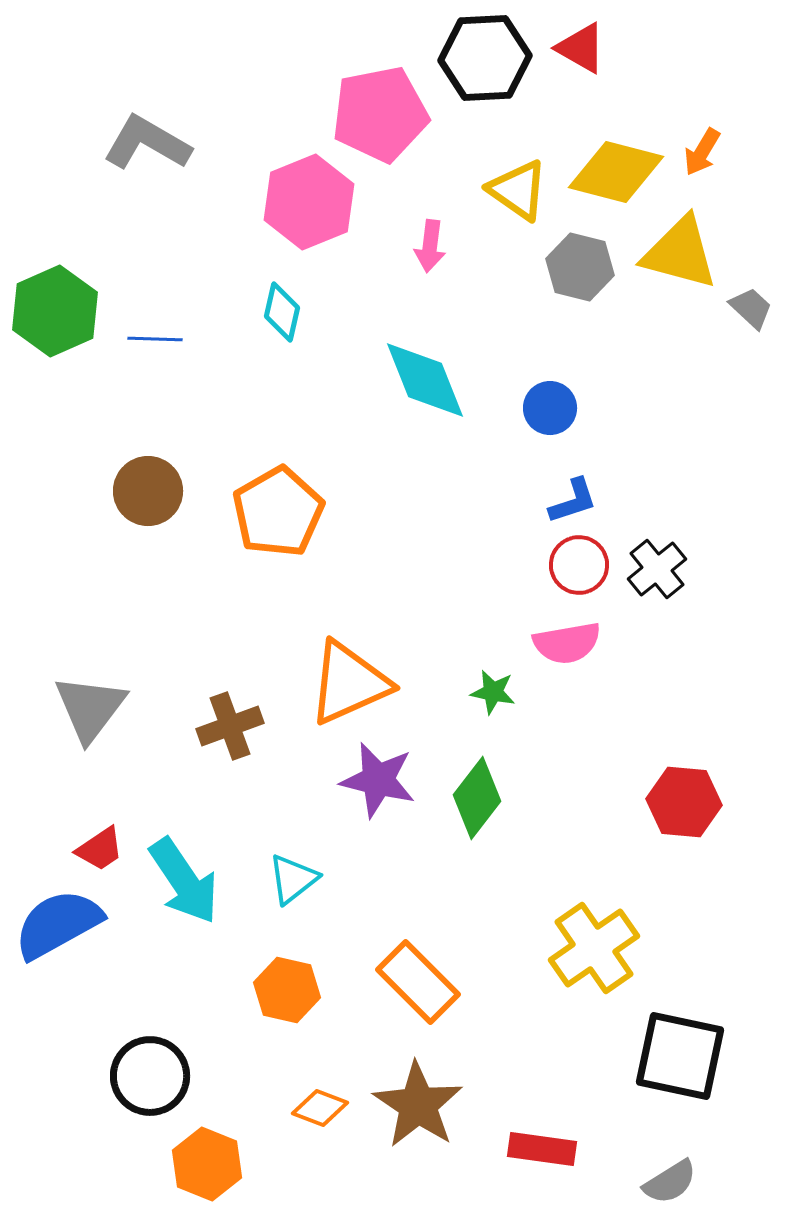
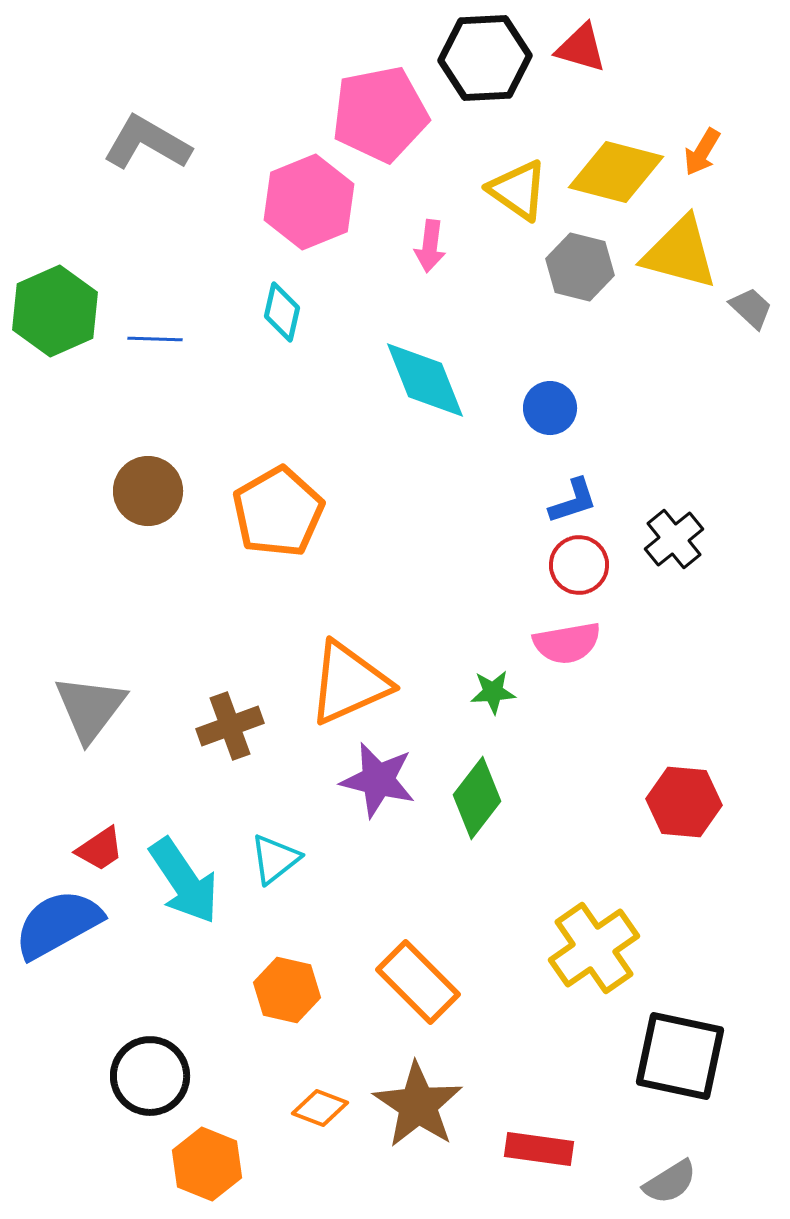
red triangle at (581, 48): rotated 14 degrees counterclockwise
black cross at (657, 569): moved 17 px right, 30 px up
green star at (493, 692): rotated 15 degrees counterclockwise
cyan triangle at (293, 879): moved 18 px left, 20 px up
red rectangle at (542, 1149): moved 3 px left
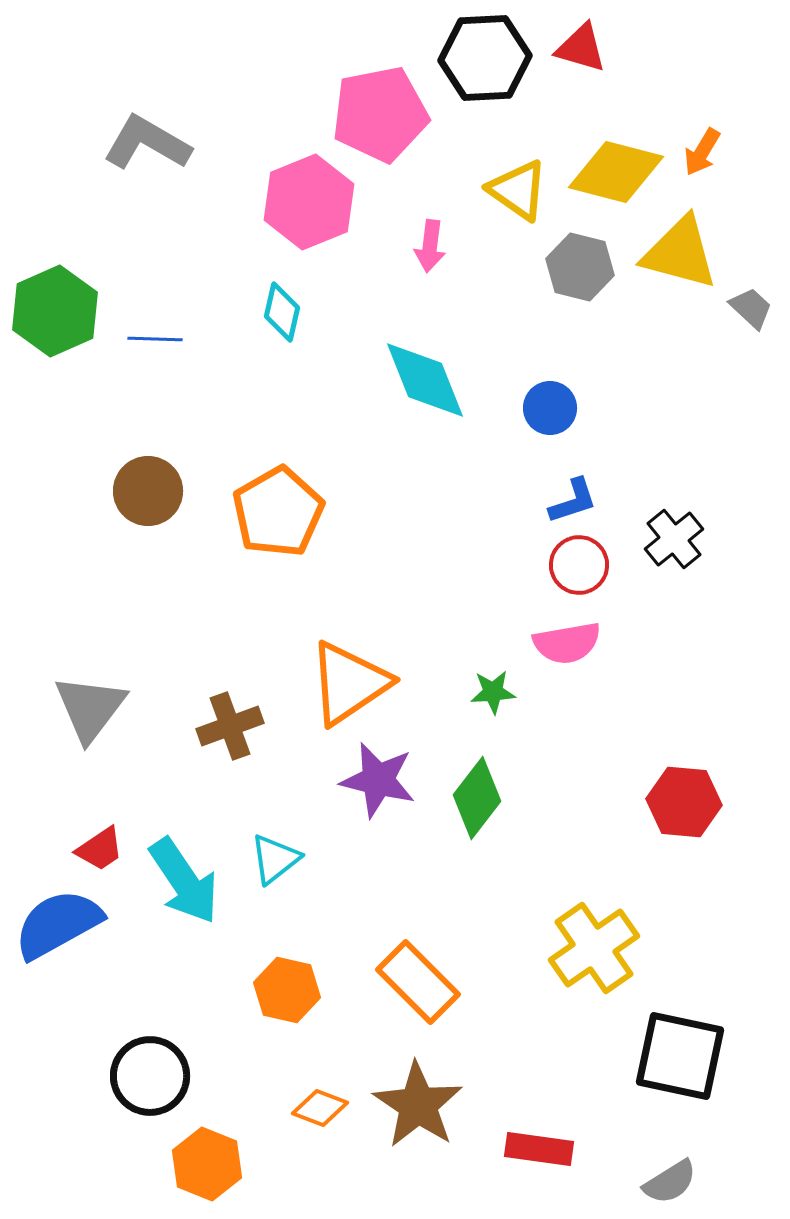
orange triangle at (349, 683): rotated 10 degrees counterclockwise
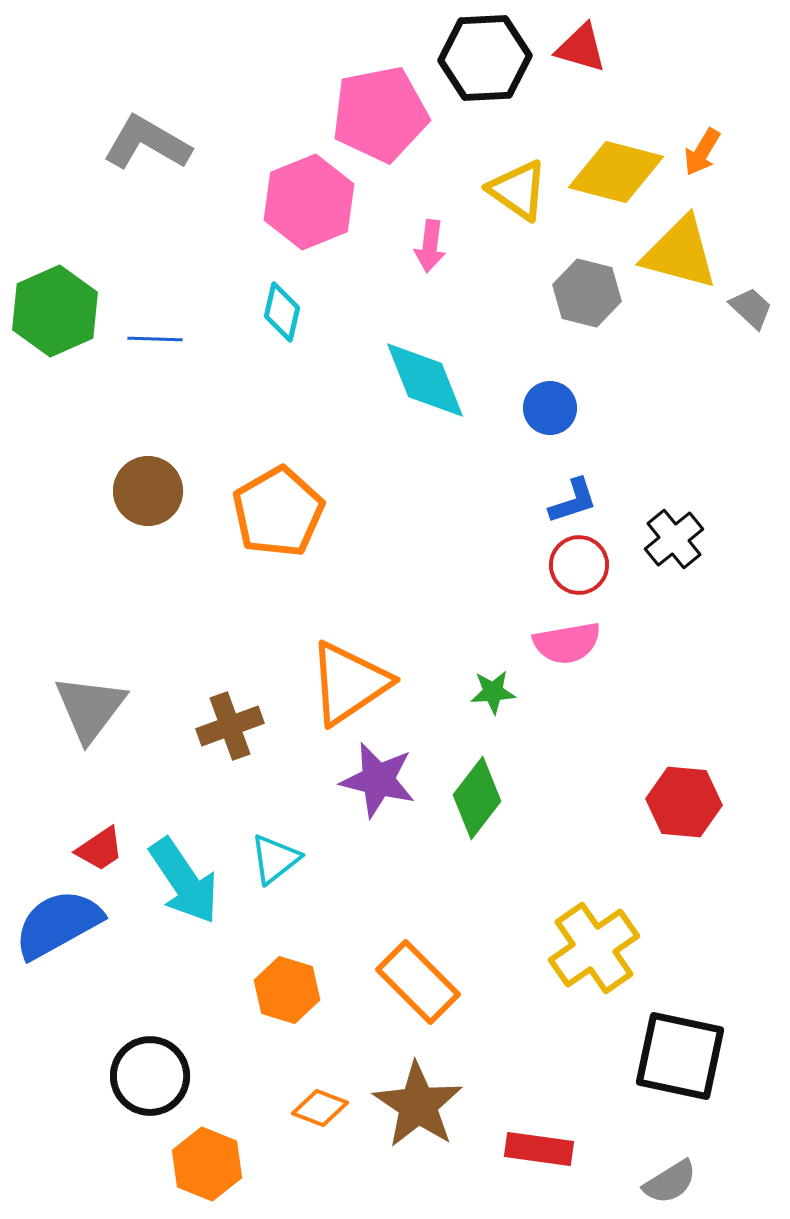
gray hexagon at (580, 267): moved 7 px right, 26 px down
orange hexagon at (287, 990): rotated 4 degrees clockwise
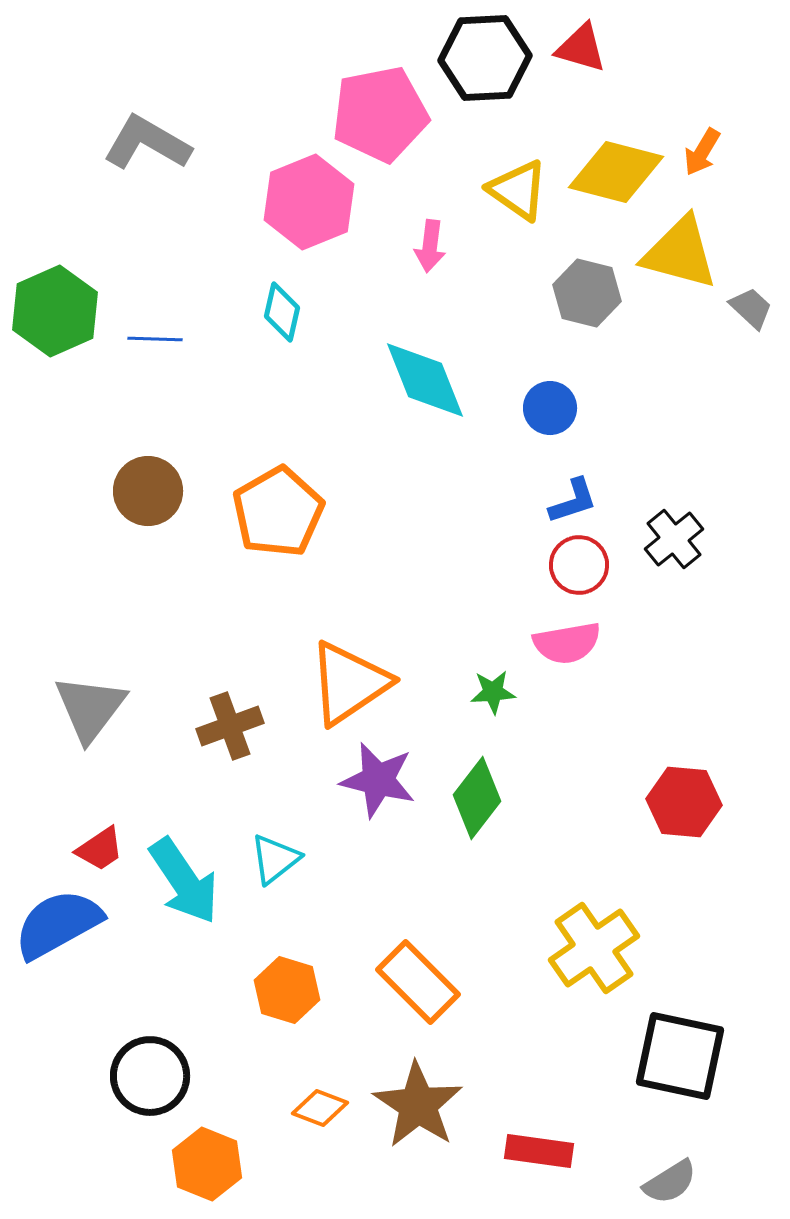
red rectangle at (539, 1149): moved 2 px down
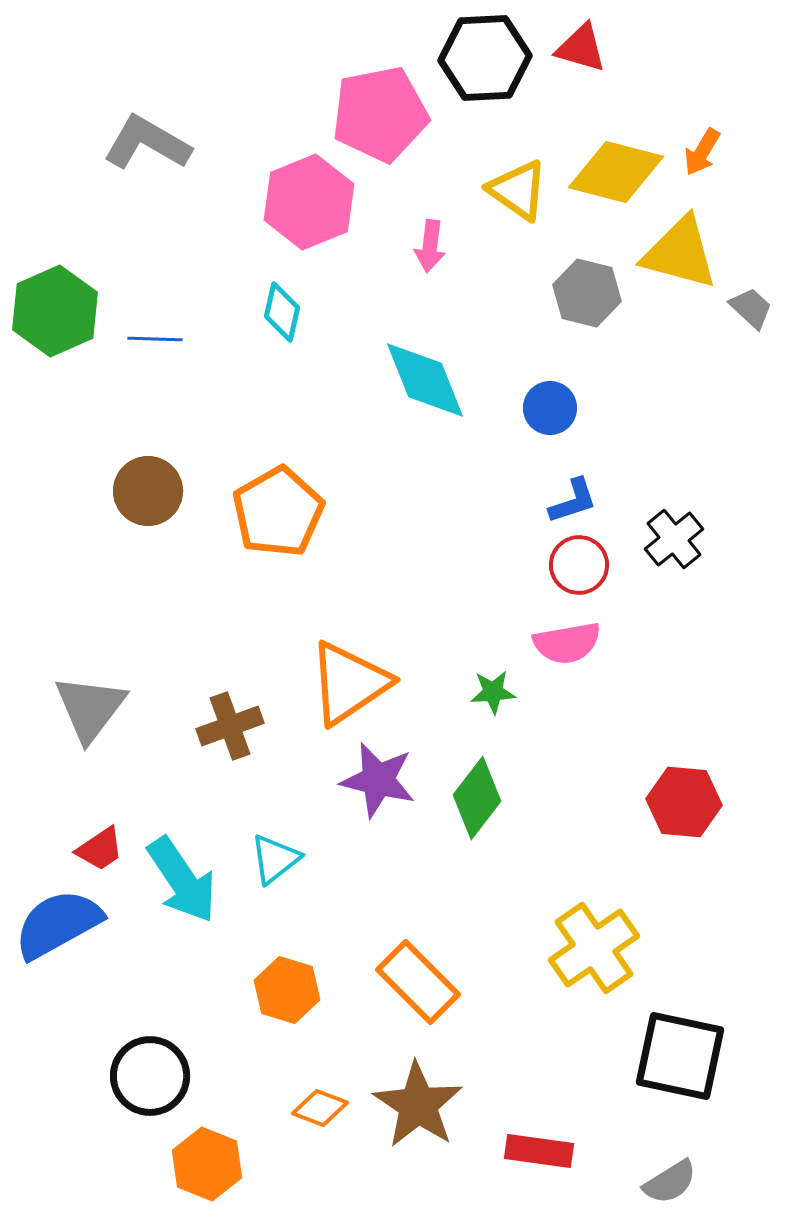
cyan arrow at (184, 881): moved 2 px left, 1 px up
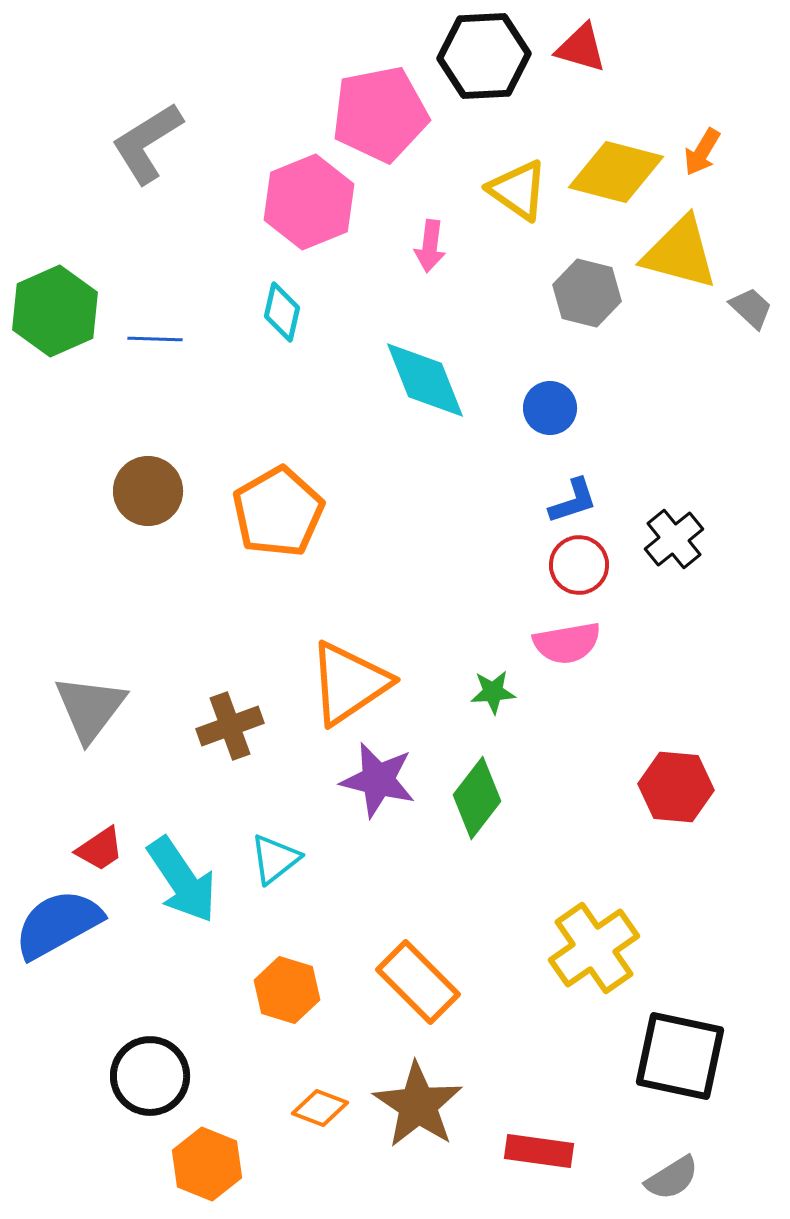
black hexagon at (485, 58): moved 1 px left, 2 px up
gray L-shape at (147, 143): rotated 62 degrees counterclockwise
red hexagon at (684, 802): moved 8 px left, 15 px up
gray semicircle at (670, 1182): moved 2 px right, 4 px up
